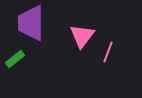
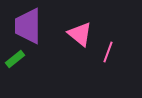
purple trapezoid: moved 3 px left, 3 px down
pink triangle: moved 2 px left, 2 px up; rotated 28 degrees counterclockwise
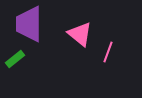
purple trapezoid: moved 1 px right, 2 px up
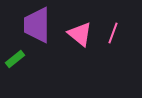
purple trapezoid: moved 8 px right, 1 px down
pink line: moved 5 px right, 19 px up
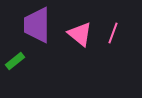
green rectangle: moved 2 px down
